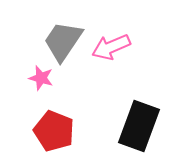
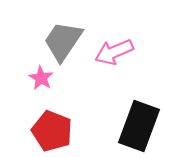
pink arrow: moved 3 px right, 5 px down
pink star: rotated 15 degrees clockwise
red pentagon: moved 2 px left
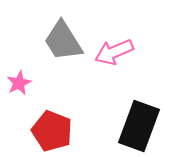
gray trapezoid: rotated 66 degrees counterclockwise
pink star: moved 22 px left, 5 px down; rotated 15 degrees clockwise
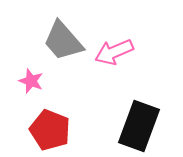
gray trapezoid: rotated 9 degrees counterclockwise
pink star: moved 12 px right, 2 px up; rotated 25 degrees counterclockwise
red pentagon: moved 2 px left, 1 px up
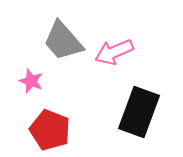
black rectangle: moved 14 px up
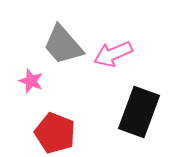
gray trapezoid: moved 4 px down
pink arrow: moved 1 px left, 2 px down
red pentagon: moved 5 px right, 3 px down
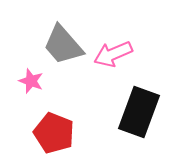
red pentagon: moved 1 px left
